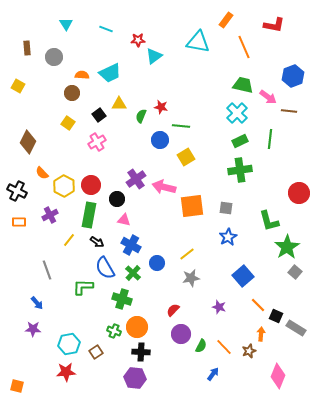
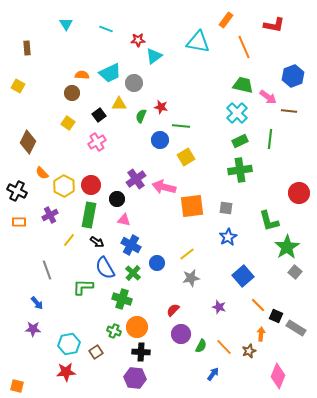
gray circle at (54, 57): moved 80 px right, 26 px down
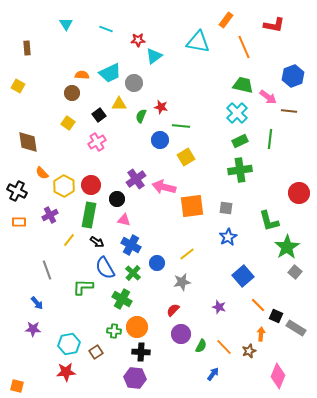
brown diamond at (28, 142): rotated 35 degrees counterclockwise
gray star at (191, 278): moved 9 px left, 4 px down
green cross at (122, 299): rotated 12 degrees clockwise
green cross at (114, 331): rotated 16 degrees counterclockwise
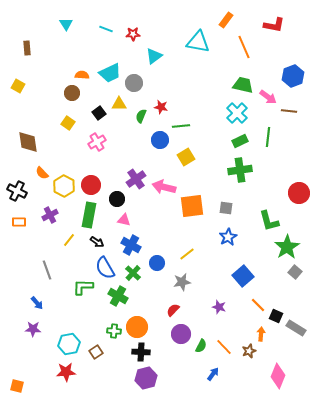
red star at (138, 40): moved 5 px left, 6 px up
black square at (99, 115): moved 2 px up
green line at (181, 126): rotated 12 degrees counterclockwise
green line at (270, 139): moved 2 px left, 2 px up
green cross at (122, 299): moved 4 px left, 3 px up
purple hexagon at (135, 378): moved 11 px right; rotated 20 degrees counterclockwise
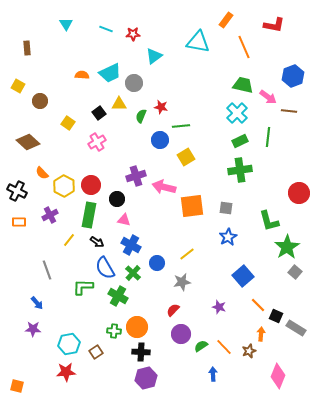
brown circle at (72, 93): moved 32 px left, 8 px down
brown diamond at (28, 142): rotated 40 degrees counterclockwise
purple cross at (136, 179): moved 3 px up; rotated 18 degrees clockwise
green semicircle at (201, 346): rotated 152 degrees counterclockwise
blue arrow at (213, 374): rotated 40 degrees counterclockwise
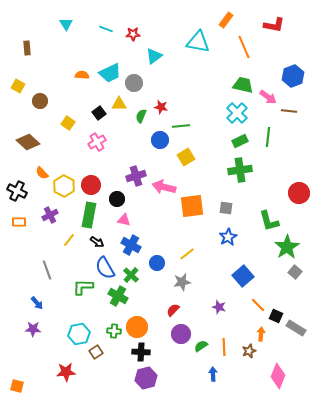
green cross at (133, 273): moved 2 px left, 2 px down
cyan hexagon at (69, 344): moved 10 px right, 10 px up
orange line at (224, 347): rotated 42 degrees clockwise
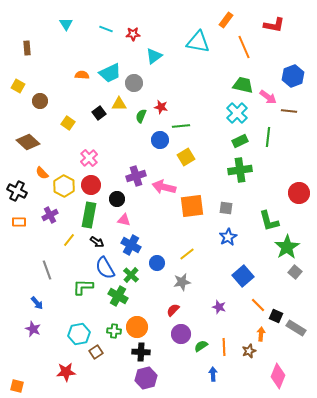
pink cross at (97, 142): moved 8 px left, 16 px down; rotated 12 degrees counterclockwise
purple star at (33, 329): rotated 21 degrees clockwise
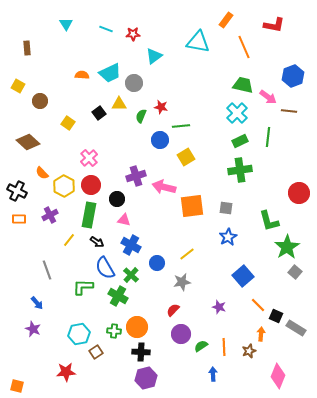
orange rectangle at (19, 222): moved 3 px up
